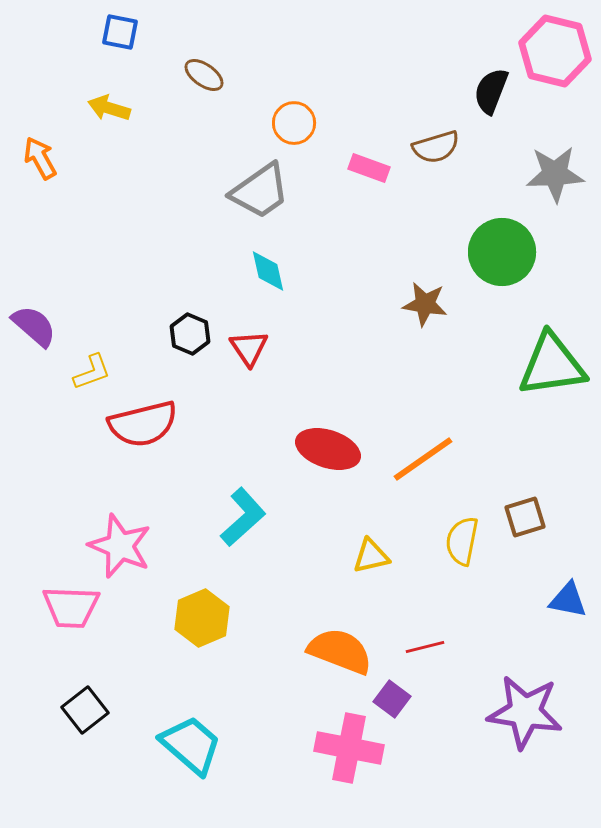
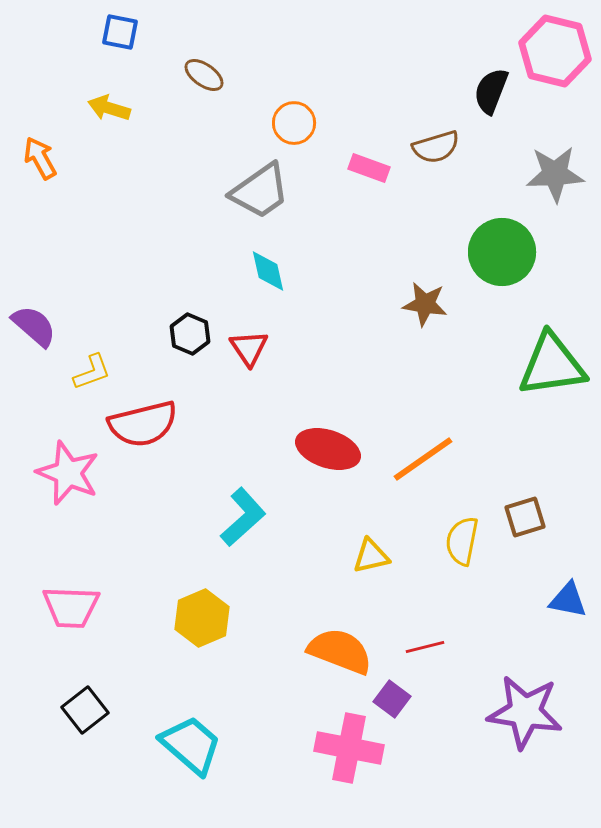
pink star: moved 52 px left, 73 px up
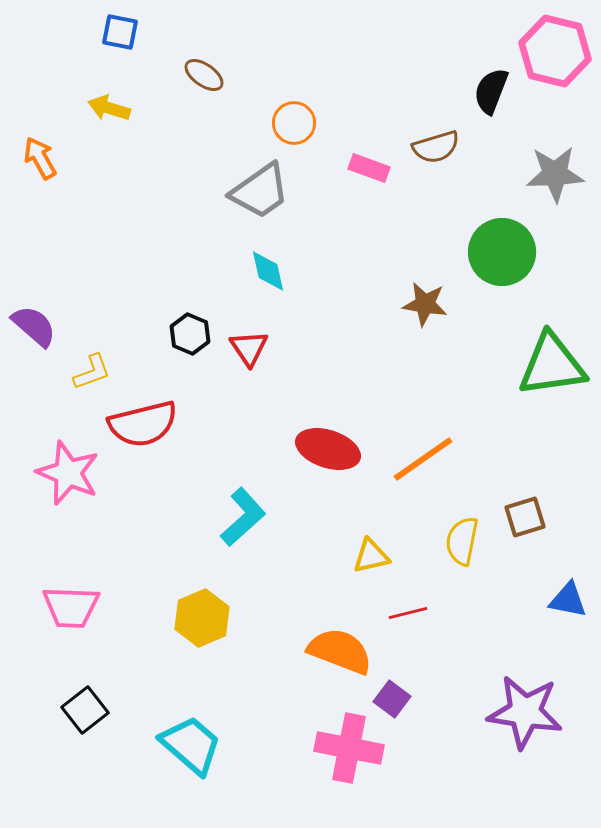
red line: moved 17 px left, 34 px up
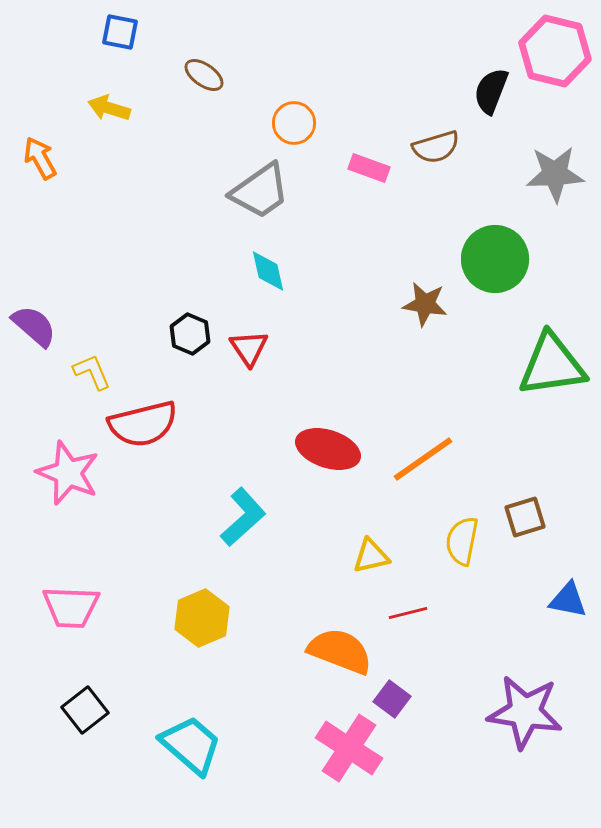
green circle: moved 7 px left, 7 px down
yellow L-shape: rotated 93 degrees counterclockwise
pink cross: rotated 22 degrees clockwise
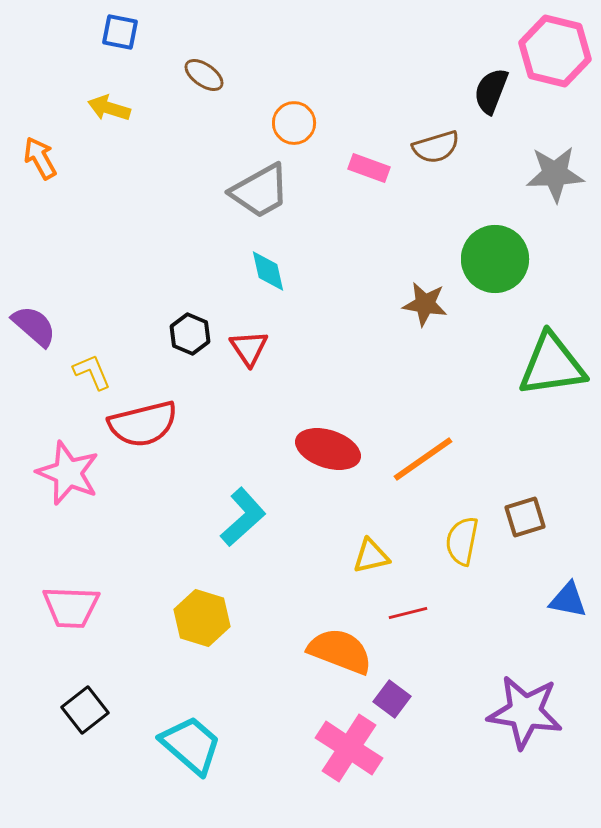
gray trapezoid: rotated 6 degrees clockwise
yellow hexagon: rotated 20 degrees counterclockwise
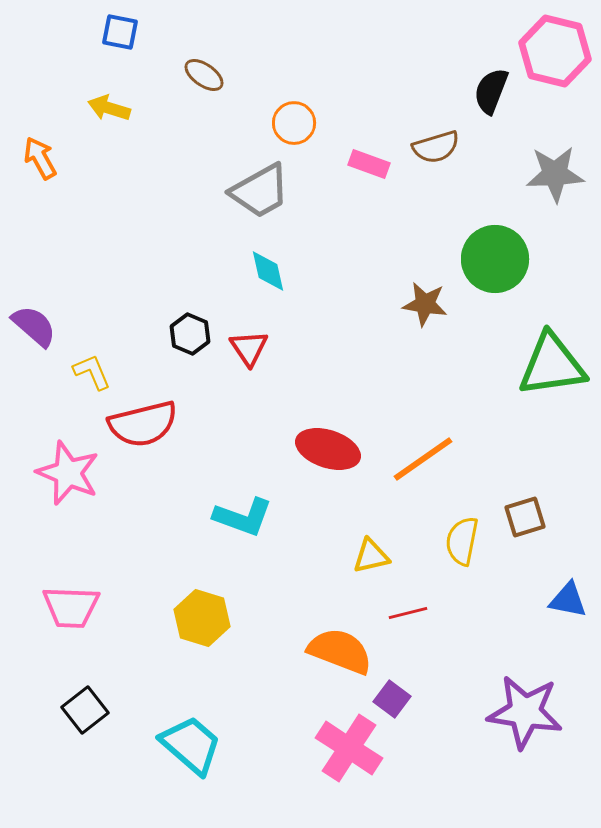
pink rectangle: moved 4 px up
cyan L-shape: rotated 62 degrees clockwise
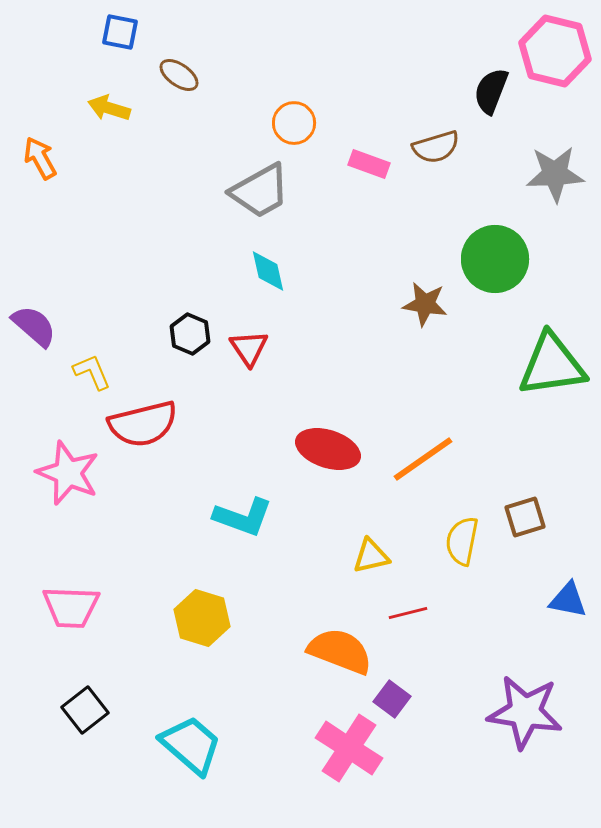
brown ellipse: moved 25 px left
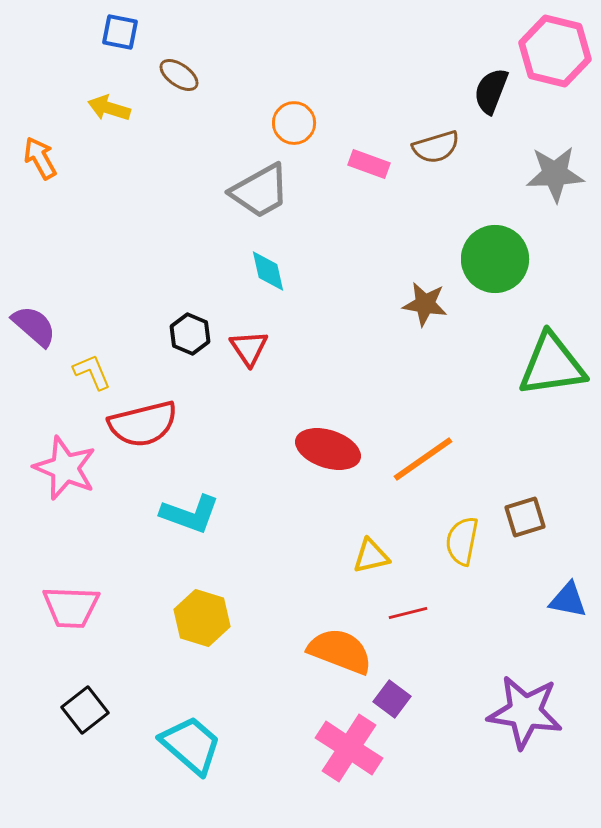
pink star: moved 3 px left, 5 px up
cyan L-shape: moved 53 px left, 3 px up
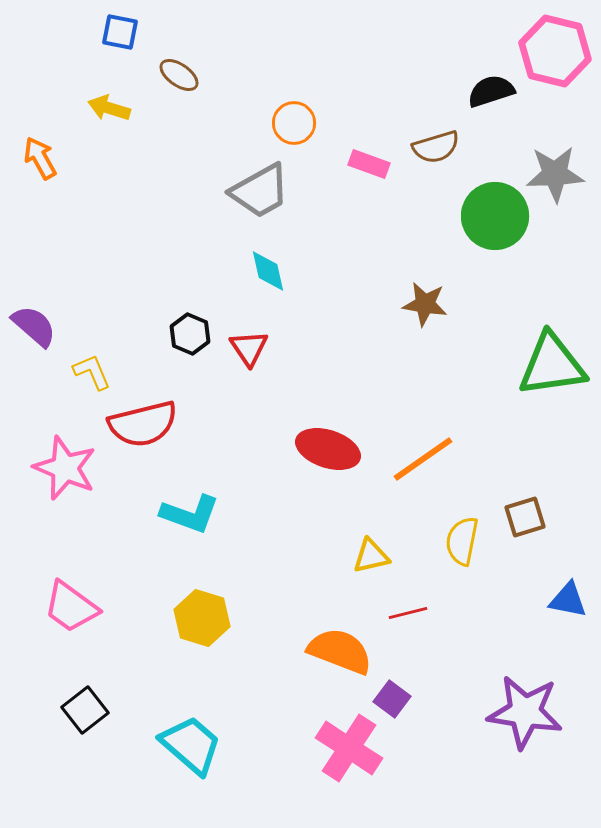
black semicircle: rotated 51 degrees clockwise
green circle: moved 43 px up
pink trapezoid: rotated 34 degrees clockwise
